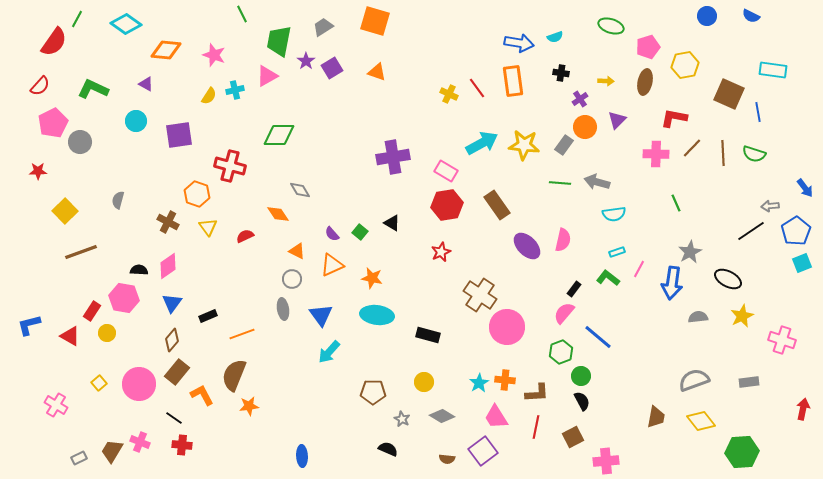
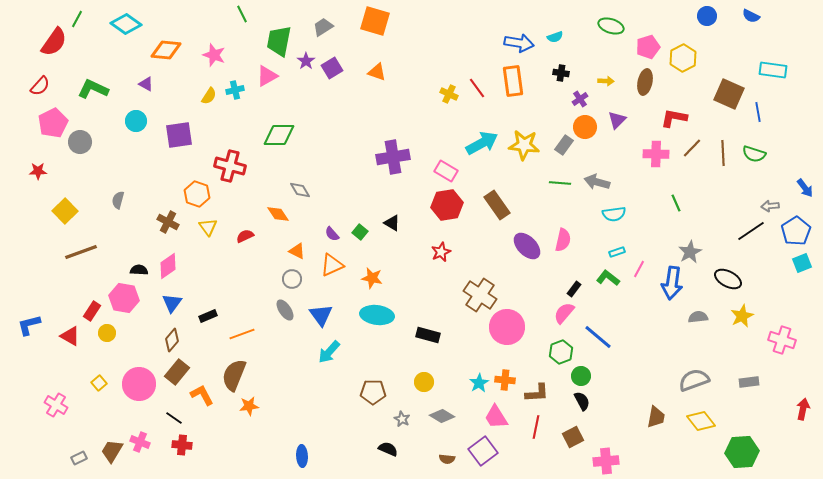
yellow hexagon at (685, 65): moved 2 px left, 7 px up; rotated 16 degrees counterclockwise
gray ellipse at (283, 309): moved 2 px right, 1 px down; rotated 25 degrees counterclockwise
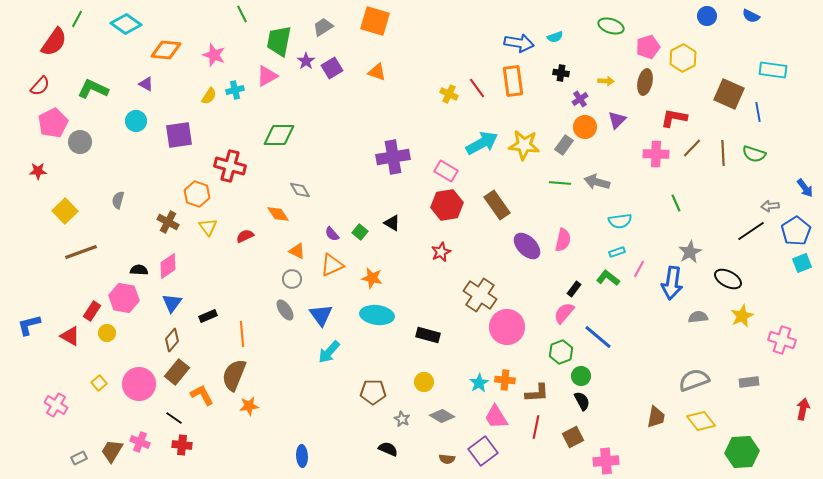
cyan semicircle at (614, 214): moved 6 px right, 7 px down
orange line at (242, 334): rotated 75 degrees counterclockwise
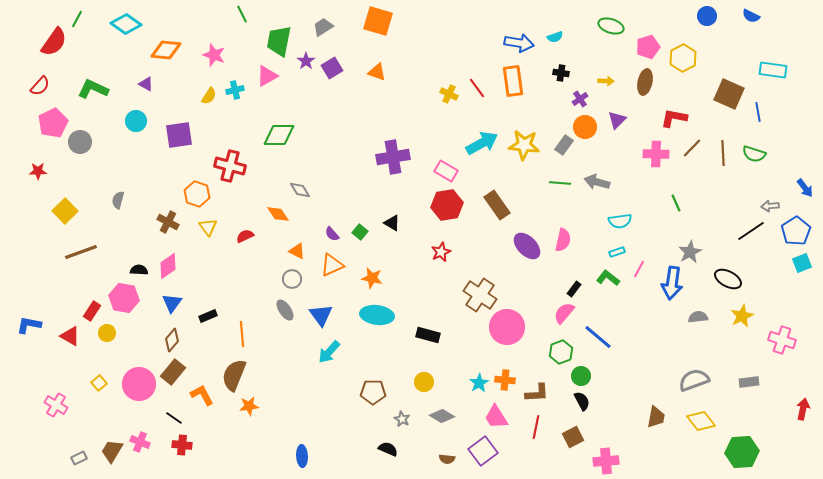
orange square at (375, 21): moved 3 px right
blue L-shape at (29, 325): rotated 25 degrees clockwise
brown rectangle at (177, 372): moved 4 px left
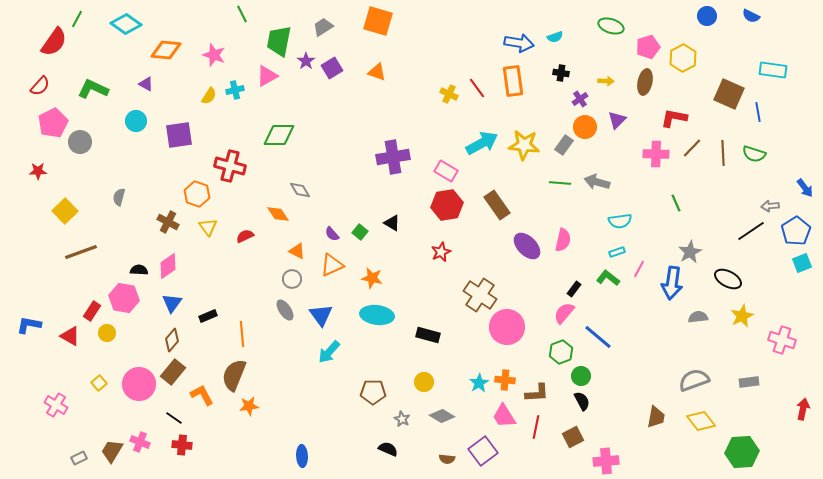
gray semicircle at (118, 200): moved 1 px right, 3 px up
pink trapezoid at (496, 417): moved 8 px right, 1 px up
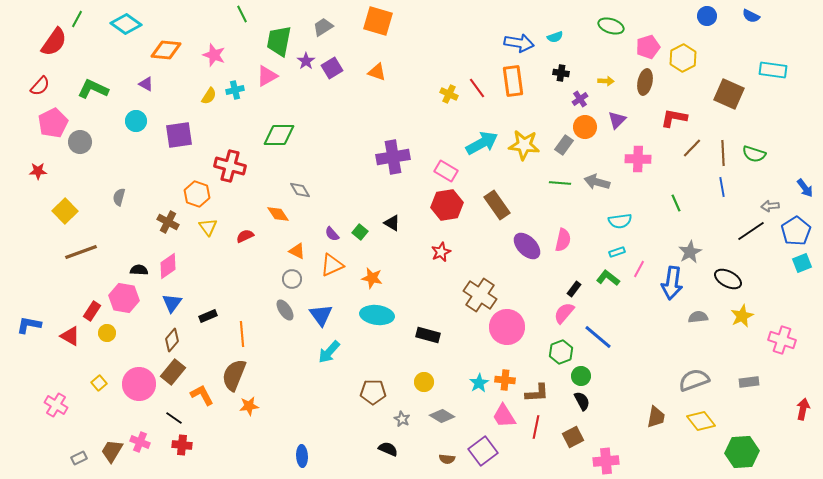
blue line at (758, 112): moved 36 px left, 75 px down
pink cross at (656, 154): moved 18 px left, 5 px down
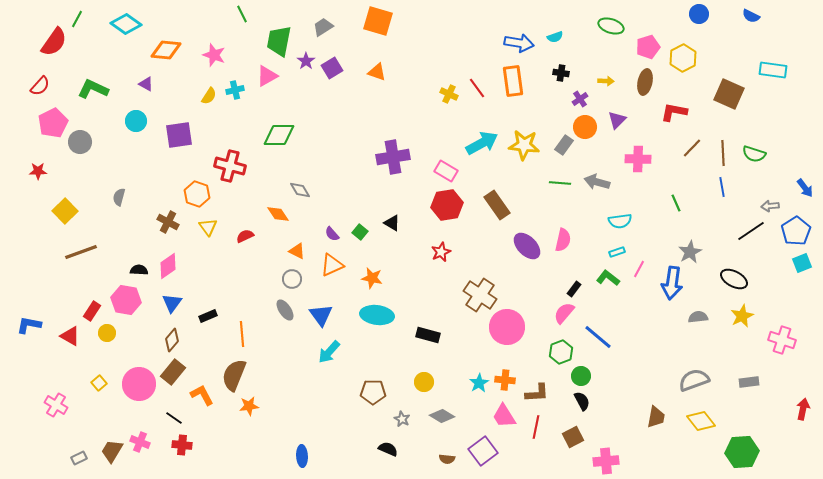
blue circle at (707, 16): moved 8 px left, 2 px up
red L-shape at (674, 118): moved 6 px up
black ellipse at (728, 279): moved 6 px right
pink hexagon at (124, 298): moved 2 px right, 2 px down
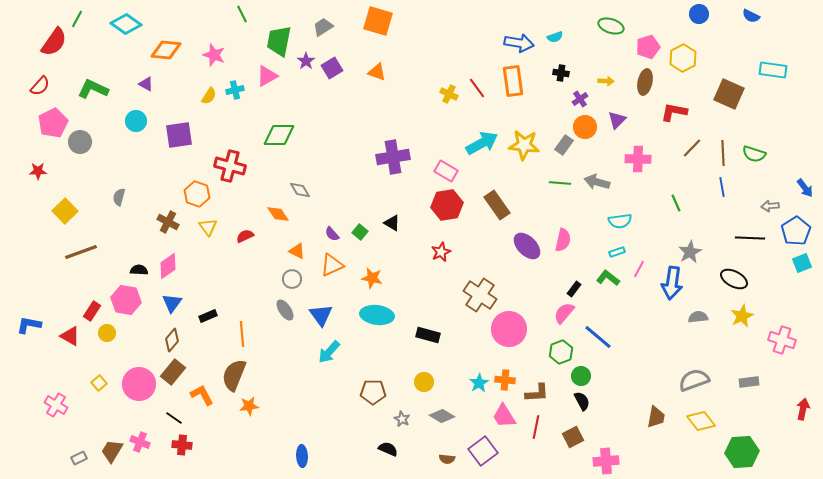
black line at (751, 231): moved 1 px left, 7 px down; rotated 36 degrees clockwise
pink circle at (507, 327): moved 2 px right, 2 px down
